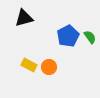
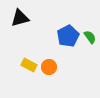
black triangle: moved 4 px left
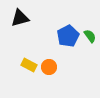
green semicircle: moved 1 px up
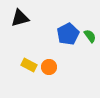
blue pentagon: moved 2 px up
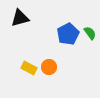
green semicircle: moved 3 px up
yellow rectangle: moved 3 px down
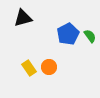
black triangle: moved 3 px right
green semicircle: moved 3 px down
yellow rectangle: rotated 28 degrees clockwise
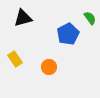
green semicircle: moved 18 px up
yellow rectangle: moved 14 px left, 9 px up
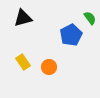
blue pentagon: moved 3 px right, 1 px down
yellow rectangle: moved 8 px right, 3 px down
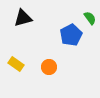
yellow rectangle: moved 7 px left, 2 px down; rotated 21 degrees counterclockwise
